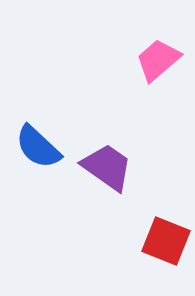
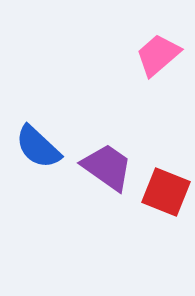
pink trapezoid: moved 5 px up
red square: moved 49 px up
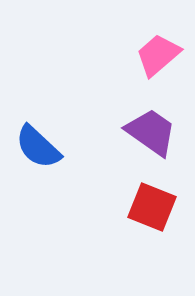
purple trapezoid: moved 44 px right, 35 px up
red square: moved 14 px left, 15 px down
